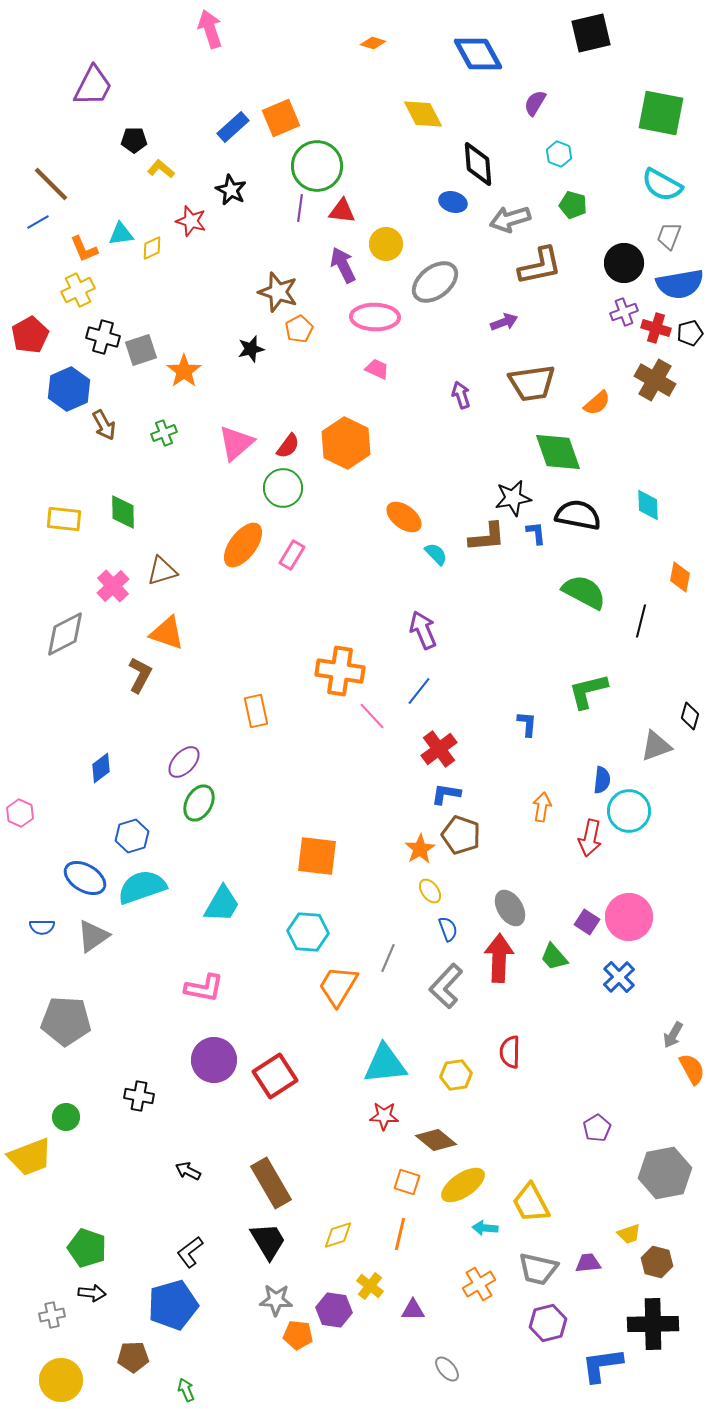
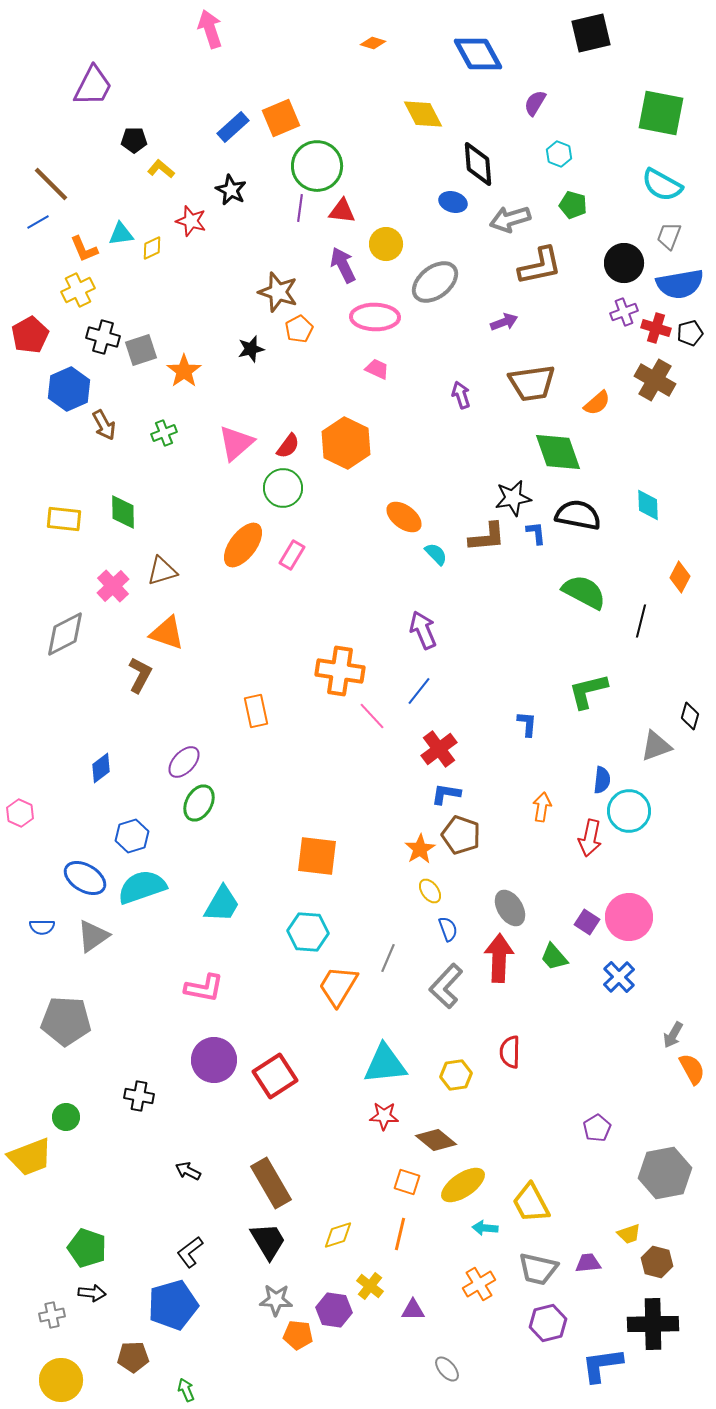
orange diamond at (680, 577): rotated 16 degrees clockwise
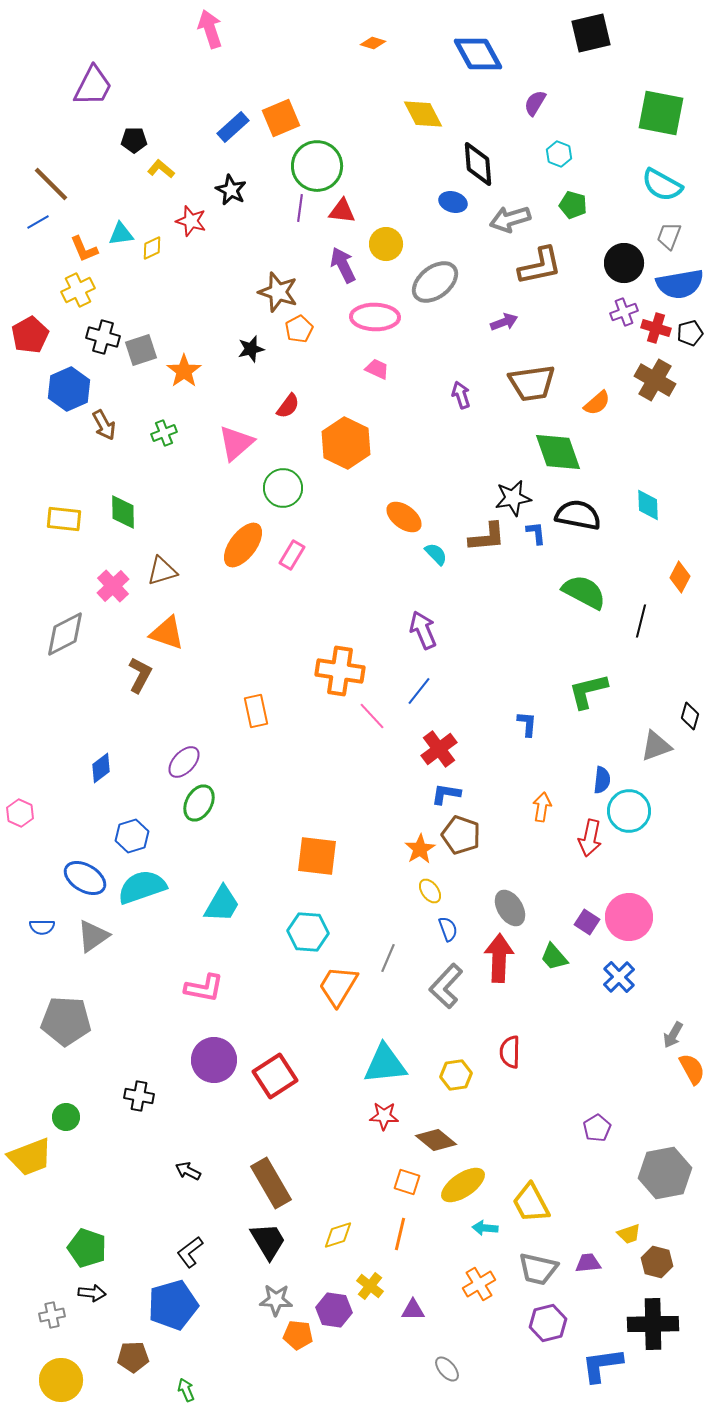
red semicircle at (288, 446): moved 40 px up
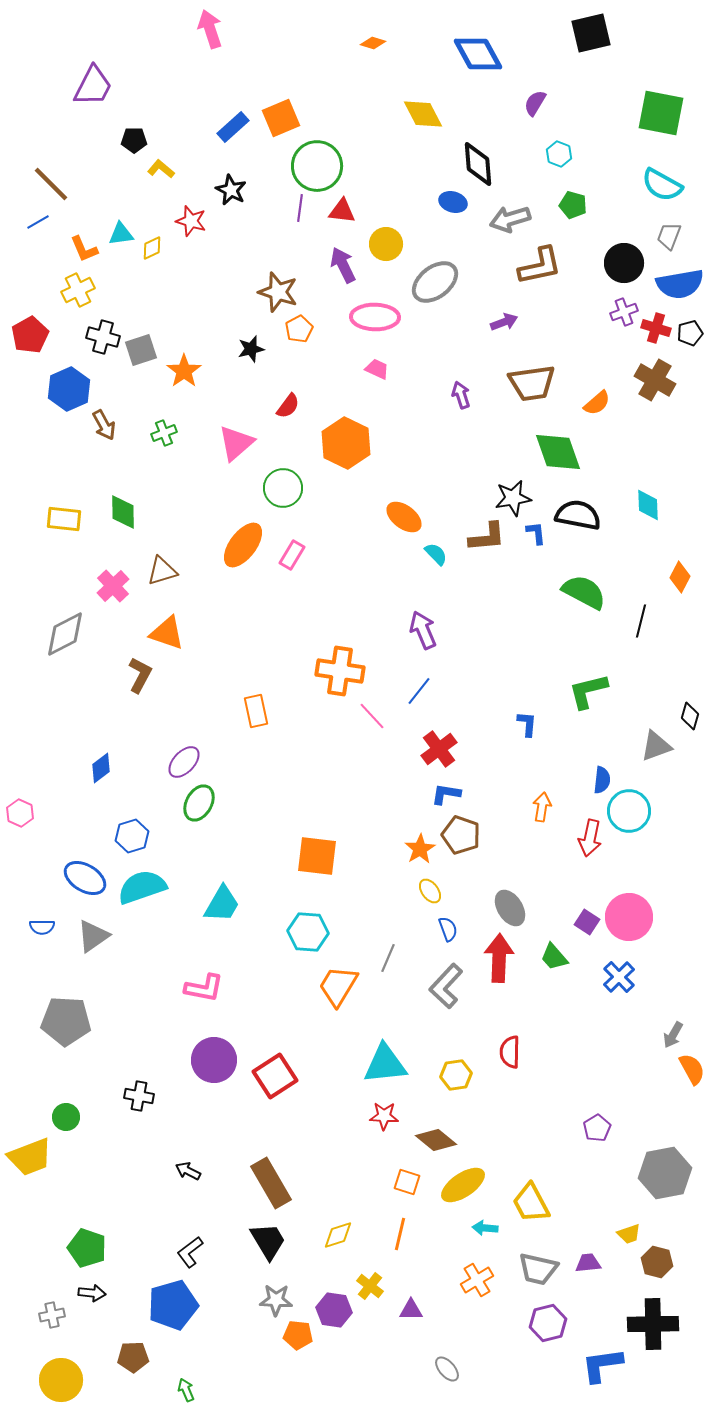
orange cross at (479, 1284): moved 2 px left, 4 px up
purple triangle at (413, 1310): moved 2 px left
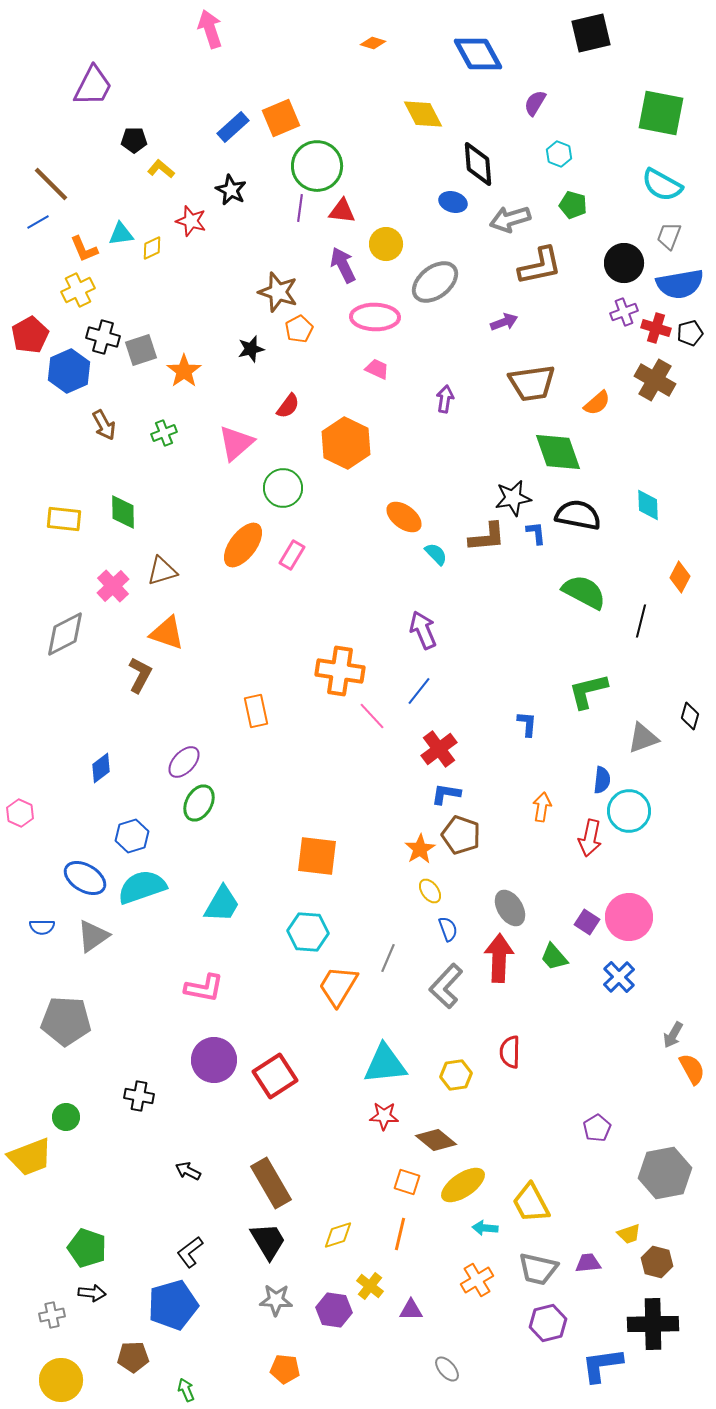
blue hexagon at (69, 389): moved 18 px up
purple arrow at (461, 395): moved 16 px left, 4 px down; rotated 28 degrees clockwise
gray triangle at (656, 746): moved 13 px left, 8 px up
orange pentagon at (298, 1335): moved 13 px left, 34 px down
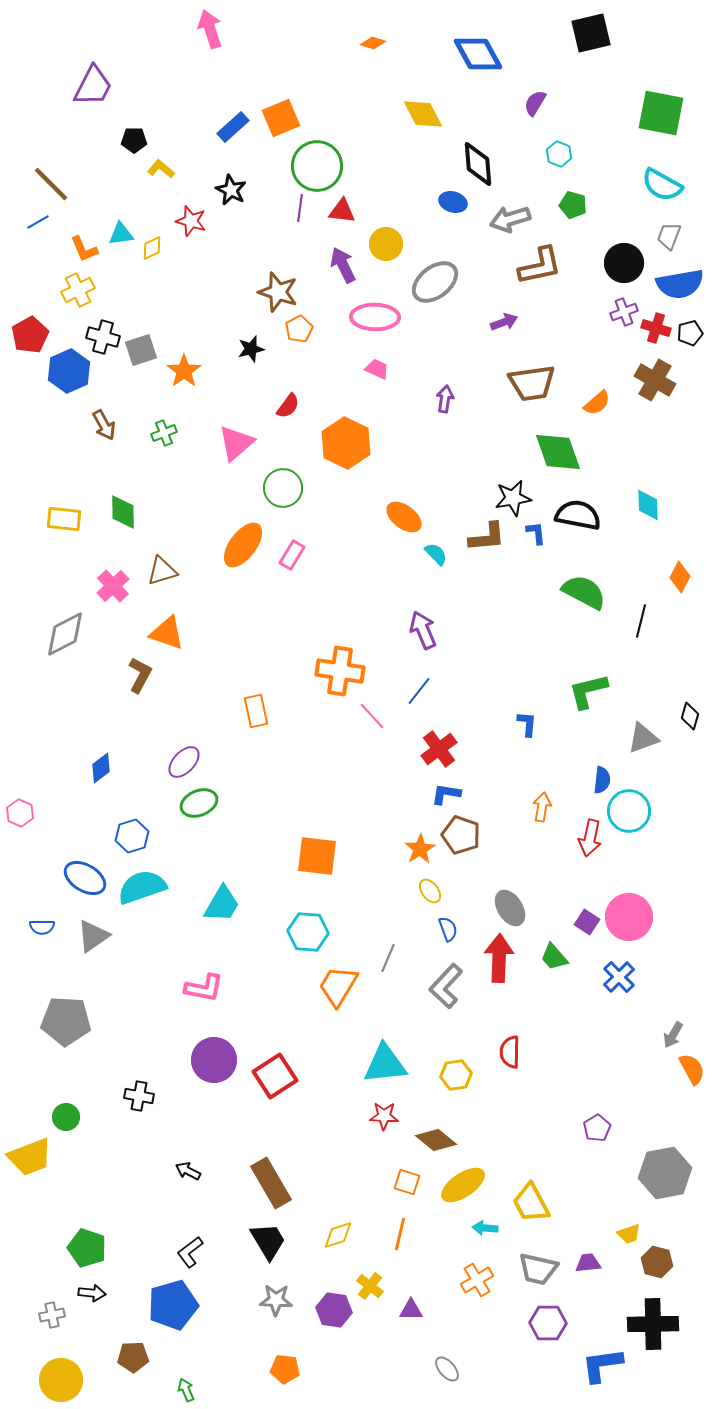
green ellipse at (199, 803): rotated 39 degrees clockwise
purple hexagon at (548, 1323): rotated 15 degrees clockwise
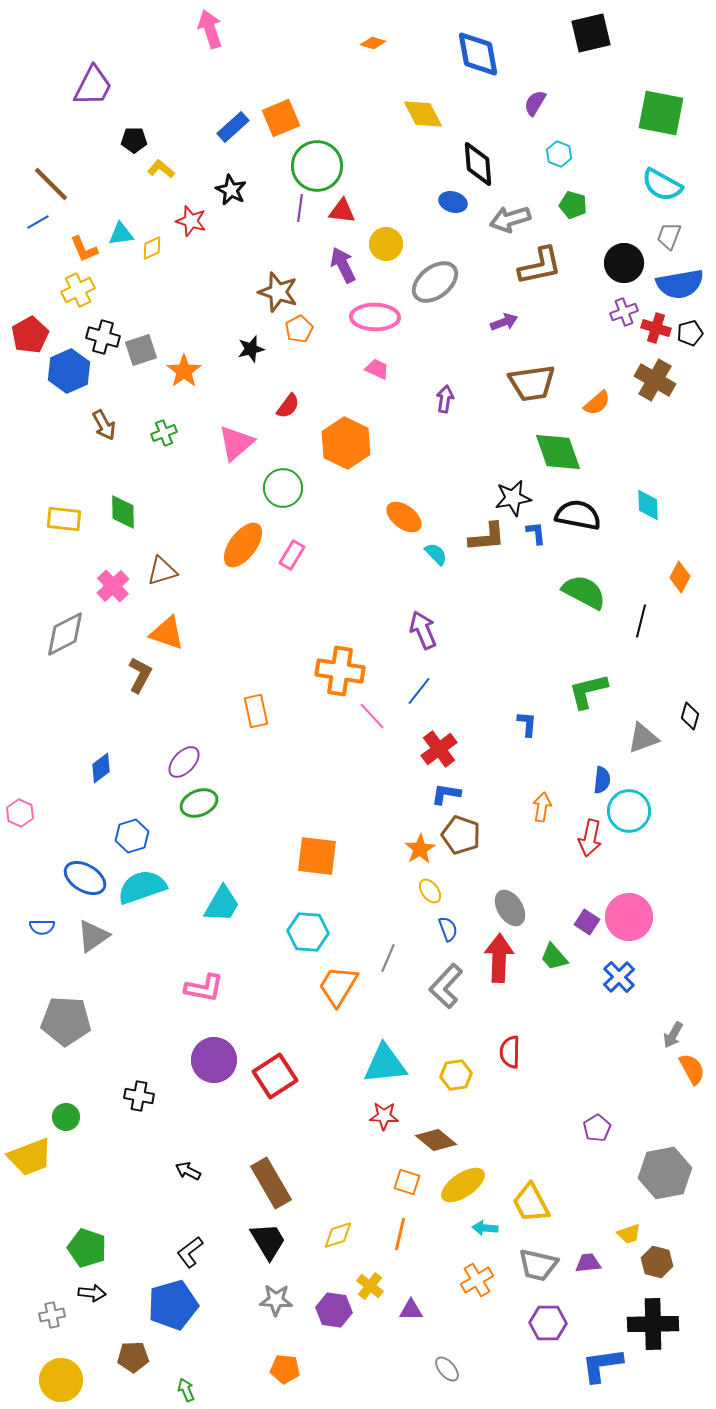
blue diamond at (478, 54): rotated 18 degrees clockwise
gray trapezoid at (538, 1269): moved 4 px up
